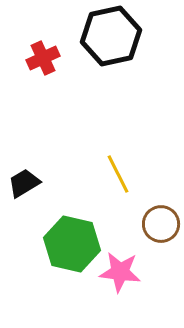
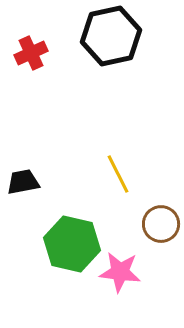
red cross: moved 12 px left, 5 px up
black trapezoid: moved 1 px left, 1 px up; rotated 20 degrees clockwise
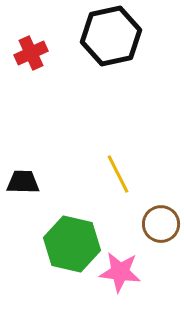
black trapezoid: rotated 12 degrees clockwise
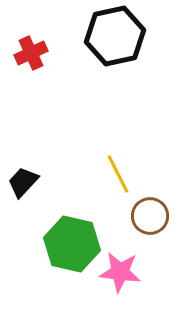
black hexagon: moved 4 px right
black trapezoid: rotated 48 degrees counterclockwise
brown circle: moved 11 px left, 8 px up
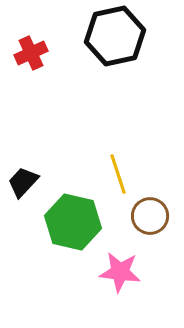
yellow line: rotated 9 degrees clockwise
green hexagon: moved 1 px right, 22 px up
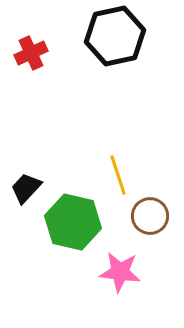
yellow line: moved 1 px down
black trapezoid: moved 3 px right, 6 px down
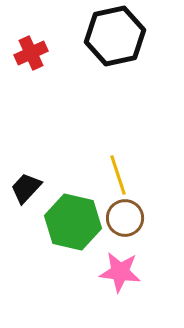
brown circle: moved 25 px left, 2 px down
